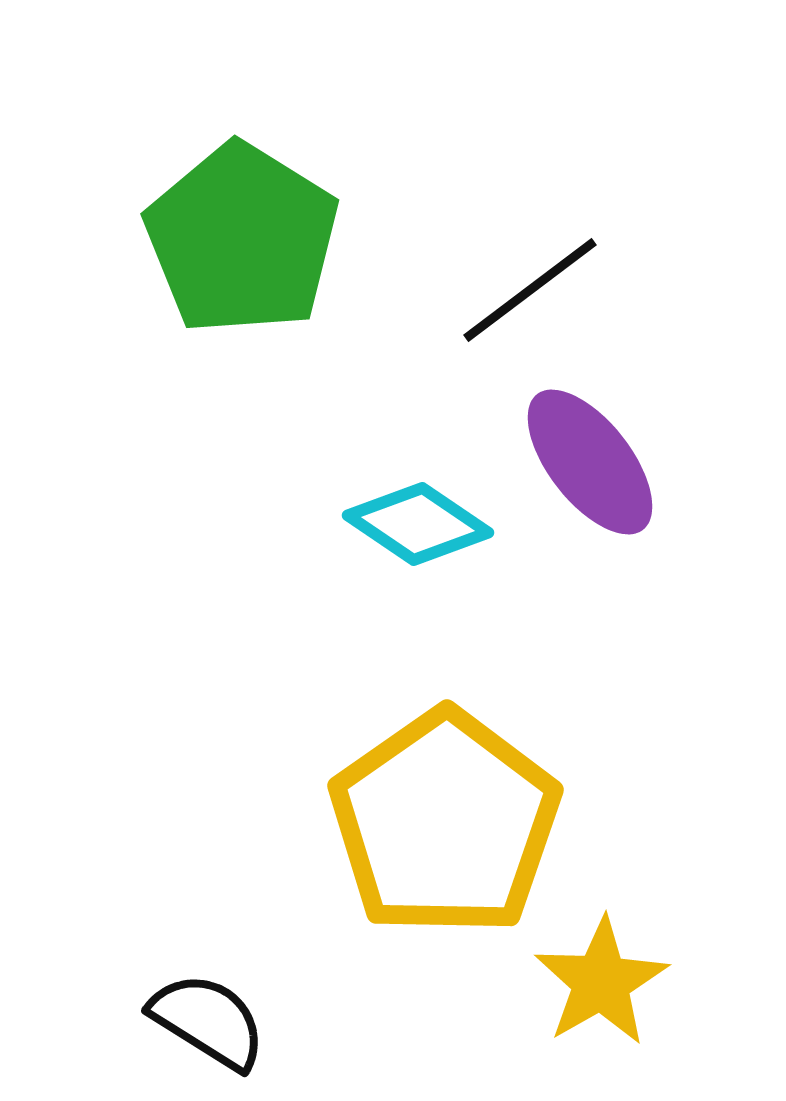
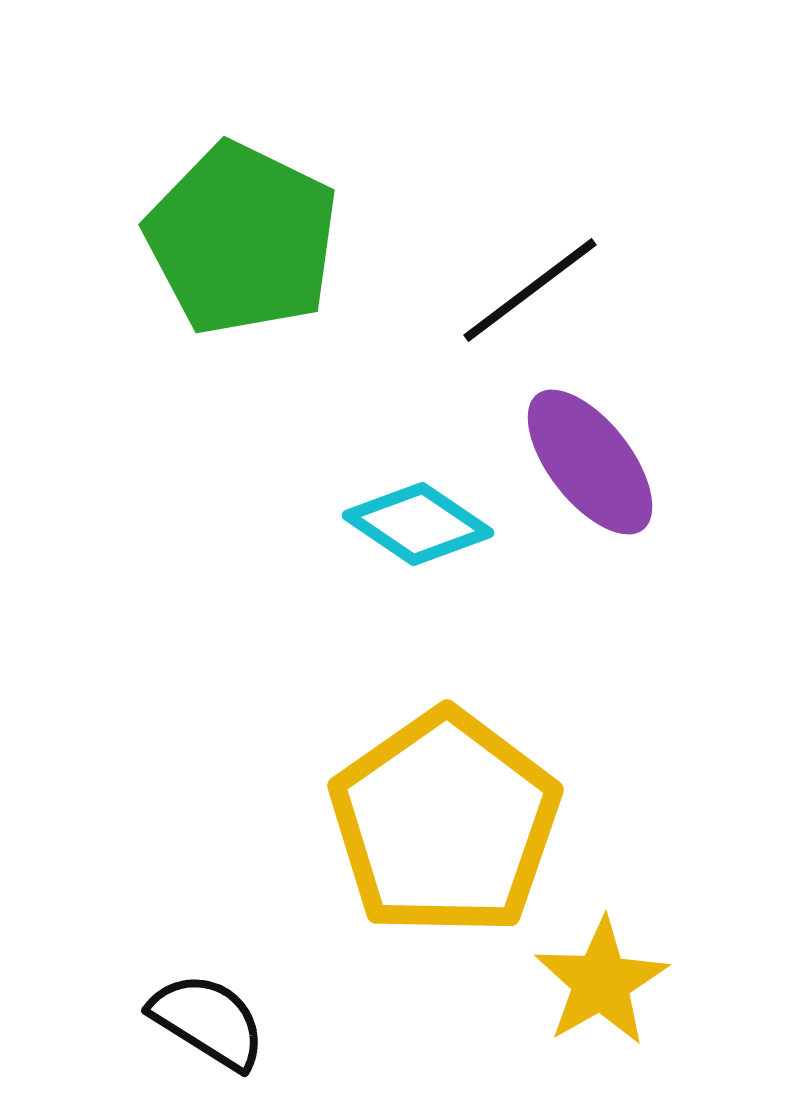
green pentagon: rotated 6 degrees counterclockwise
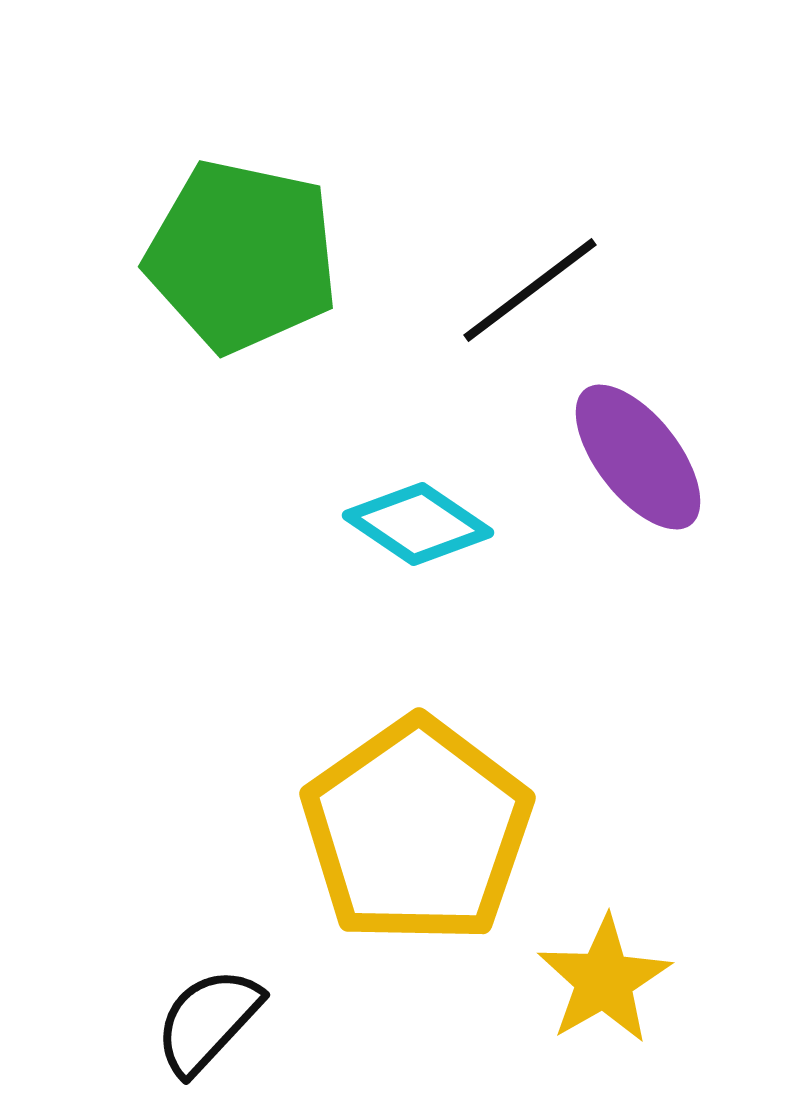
green pentagon: moved 17 px down; rotated 14 degrees counterclockwise
purple ellipse: moved 48 px right, 5 px up
yellow pentagon: moved 28 px left, 8 px down
yellow star: moved 3 px right, 2 px up
black semicircle: rotated 79 degrees counterclockwise
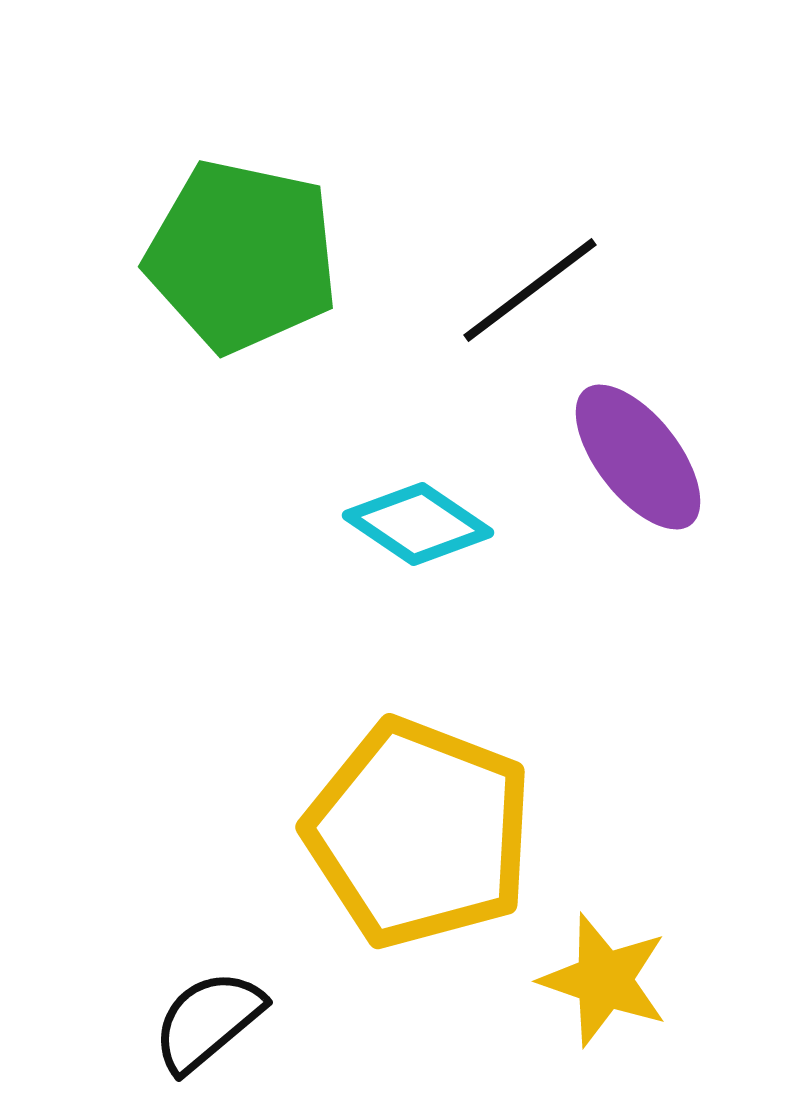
yellow pentagon: moved 2 px right, 2 px down; rotated 16 degrees counterclockwise
yellow star: rotated 23 degrees counterclockwise
black semicircle: rotated 7 degrees clockwise
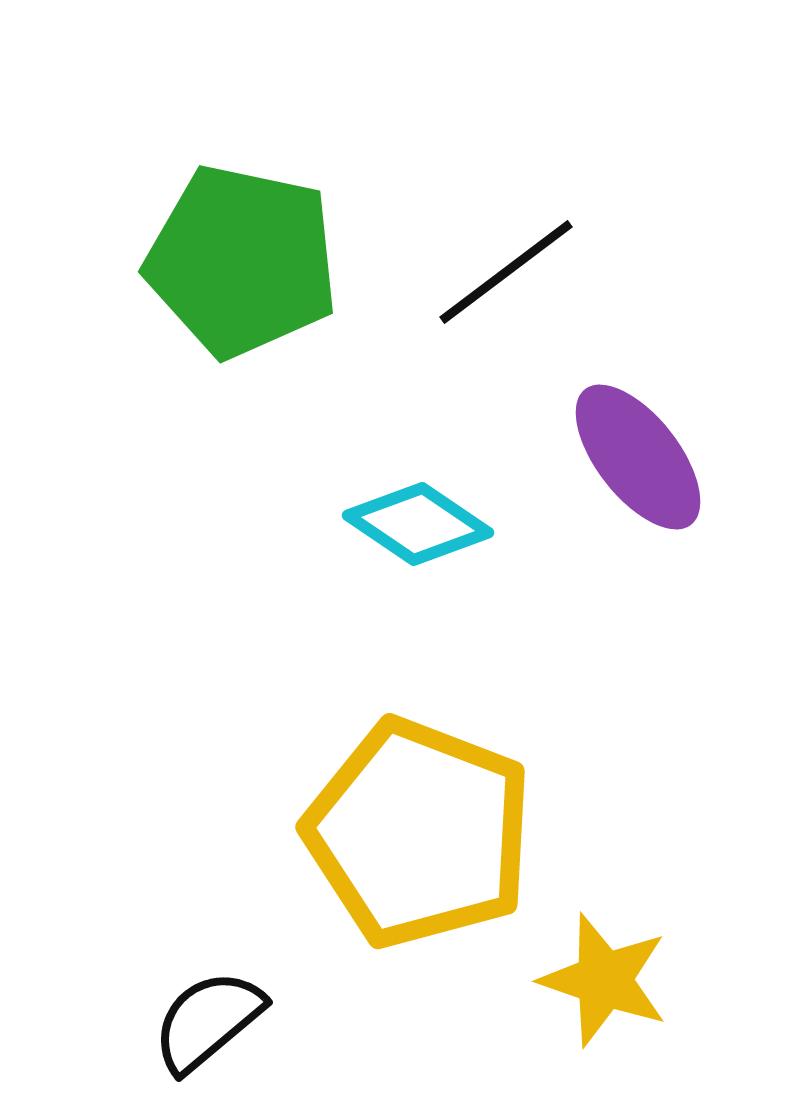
green pentagon: moved 5 px down
black line: moved 24 px left, 18 px up
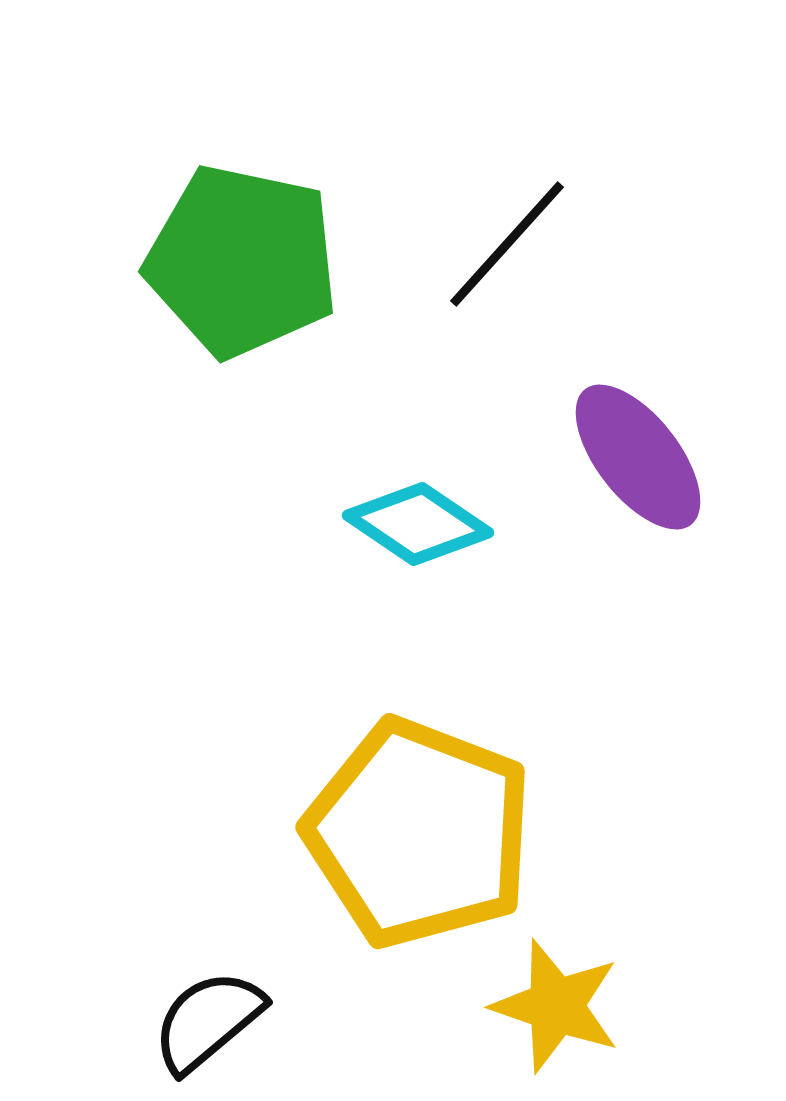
black line: moved 1 px right, 28 px up; rotated 11 degrees counterclockwise
yellow star: moved 48 px left, 26 px down
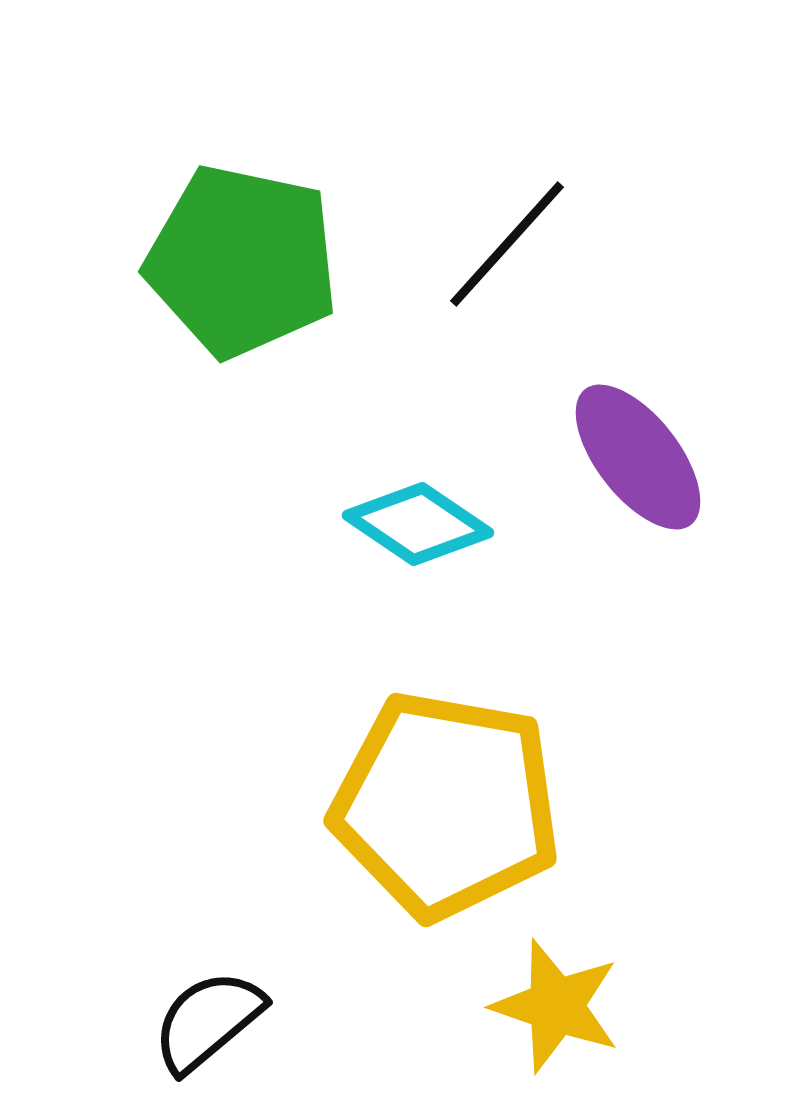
yellow pentagon: moved 27 px right, 28 px up; rotated 11 degrees counterclockwise
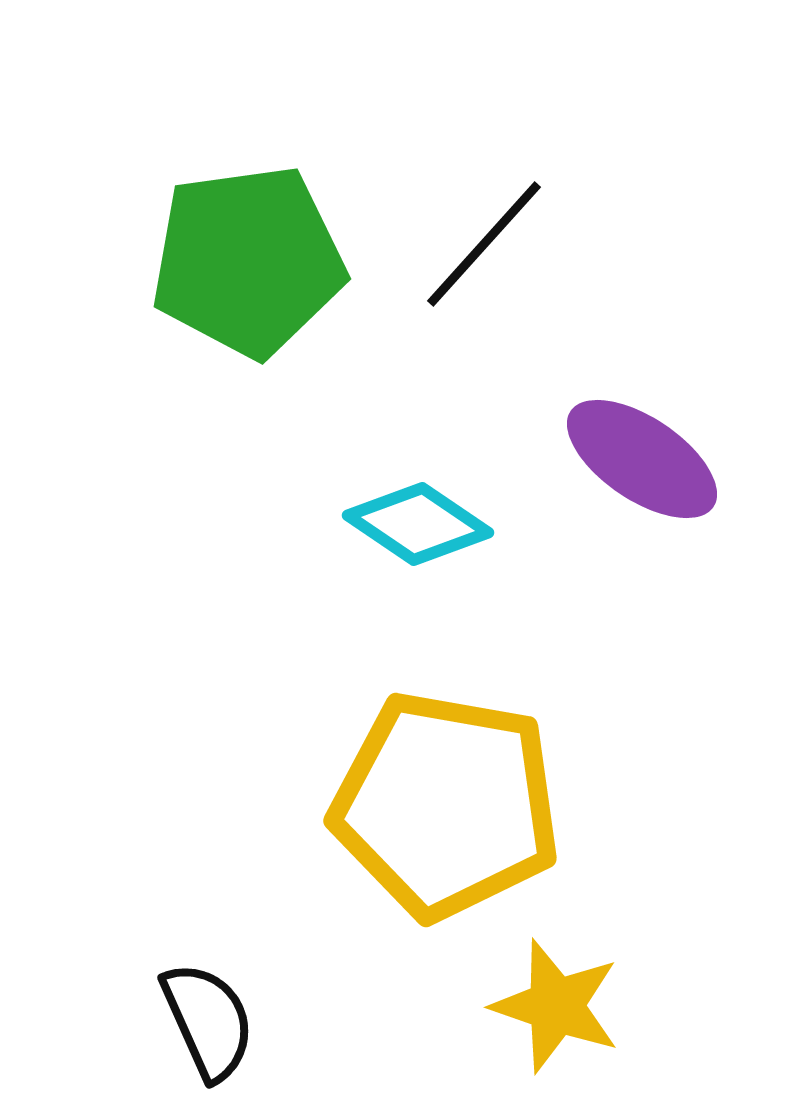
black line: moved 23 px left
green pentagon: moved 6 px right; rotated 20 degrees counterclockwise
purple ellipse: moved 4 px right, 2 px down; rotated 18 degrees counterclockwise
black semicircle: rotated 106 degrees clockwise
